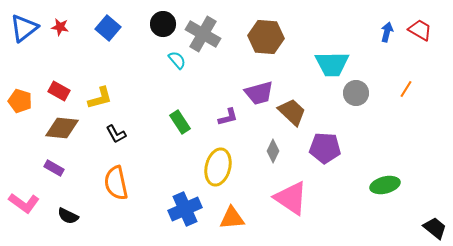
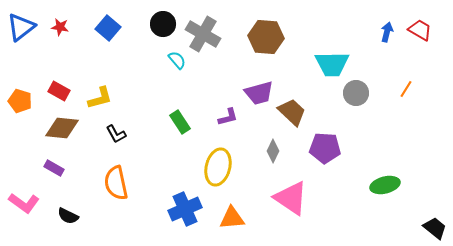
blue triangle: moved 3 px left, 1 px up
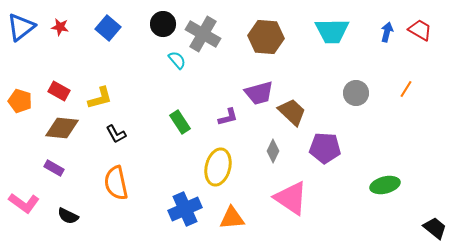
cyan trapezoid: moved 33 px up
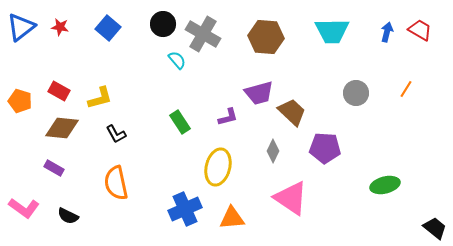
pink L-shape: moved 5 px down
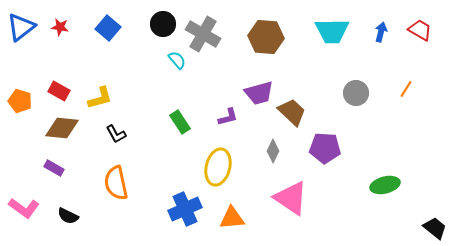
blue arrow: moved 6 px left
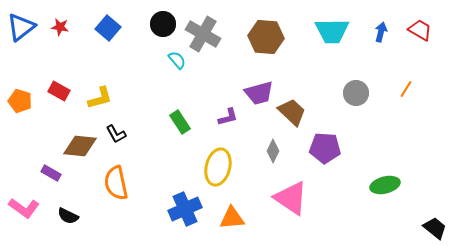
brown diamond: moved 18 px right, 18 px down
purple rectangle: moved 3 px left, 5 px down
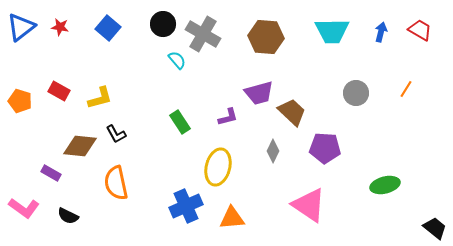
pink triangle: moved 18 px right, 7 px down
blue cross: moved 1 px right, 3 px up
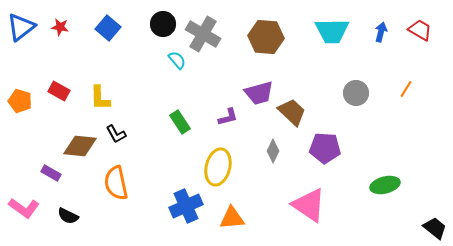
yellow L-shape: rotated 104 degrees clockwise
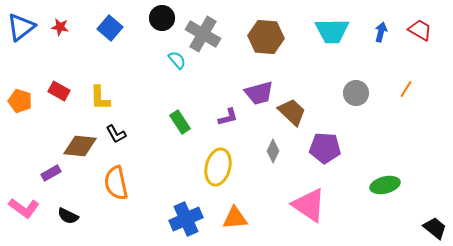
black circle: moved 1 px left, 6 px up
blue square: moved 2 px right
purple rectangle: rotated 60 degrees counterclockwise
blue cross: moved 13 px down
orange triangle: moved 3 px right
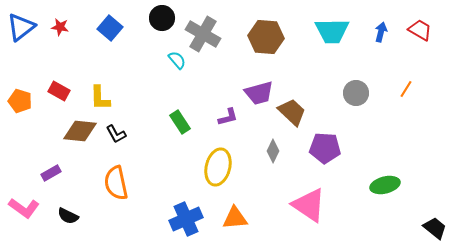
brown diamond: moved 15 px up
